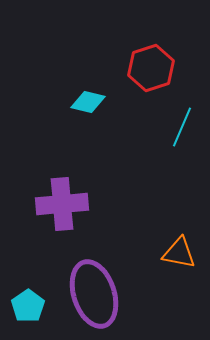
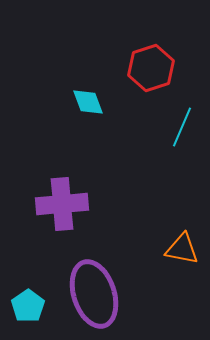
cyan diamond: rotated 56 degrees clockwise
orange triangle: moved 3 px right, 4 px up
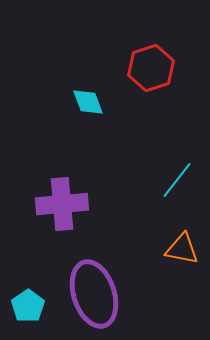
cyan line: moved 5 px left, 53 px down; rotated 15 degrees clockwise
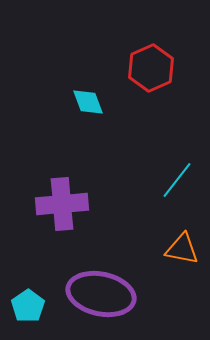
red hexagon: rotated 6 degrees counterclockwise
purple ellipse: moved 7 px right; rotated 60 degrees counterclockwise
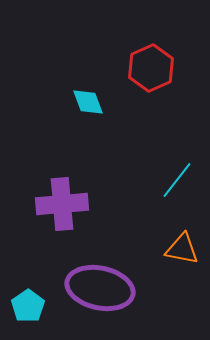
purple ellipse: moved 1 px left, 6 px up
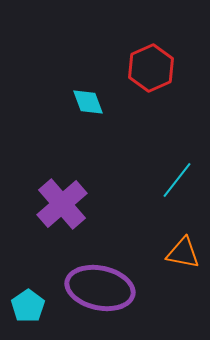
purple cross: rotated 36 degrees counterclockwise
orange triangle: moved 1 px right, 4 px down
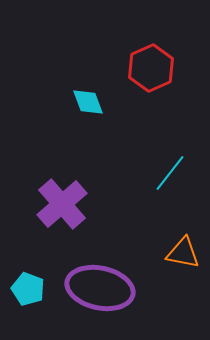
cyan line: moved 7 px left, 7 px up
cyan pentagon: moved 17 px up; rotated 16 degrees counterclockwise
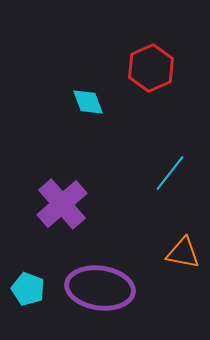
purple ellipse: rotated 4 degrees counterclockwise
